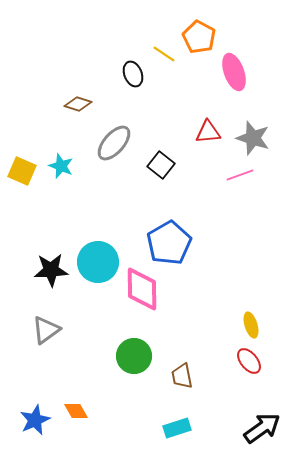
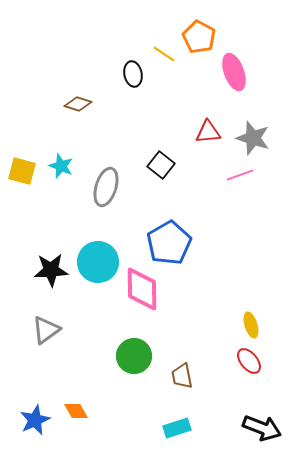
black ellipse: rotated 10 degrees clockwise
gray ellipse: moved 8 px left, 44 px down; rotated 24 degrees counterclockwise
yellow square: rotated 8 degrees counterclockwise
black arrow: rotated 57 degrees clockwise
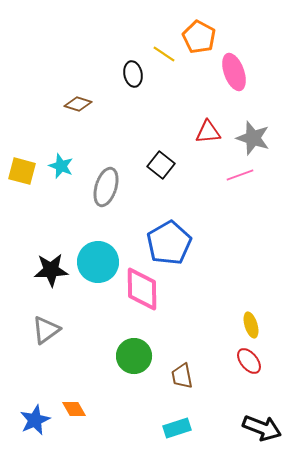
orange diamond: moved 2 px left, 2 px up
